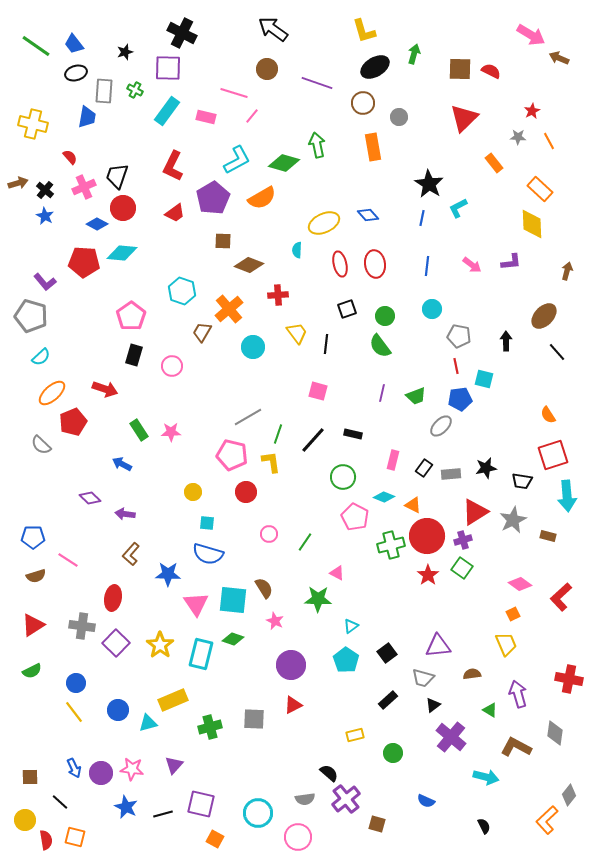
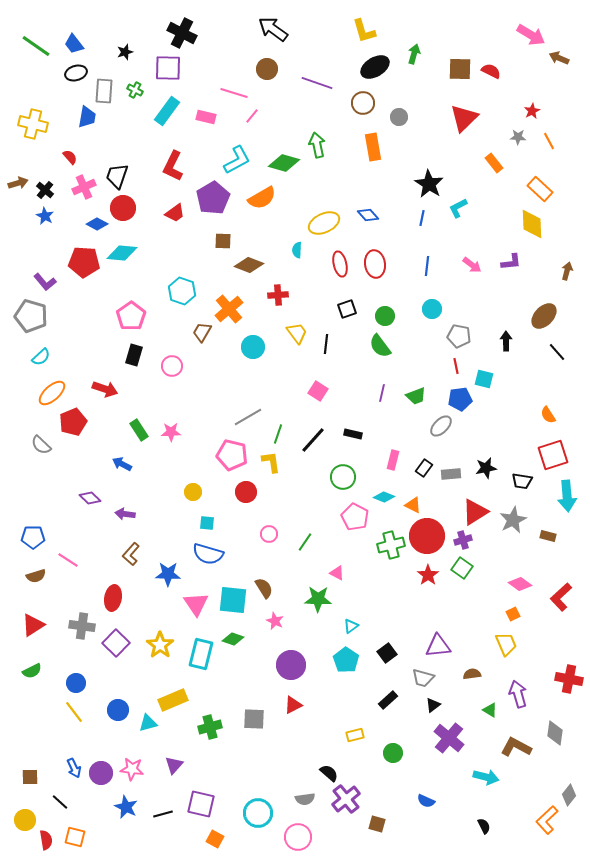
pink square at (318, 391): rotated 18 degrees clockwise
purple cross at (451, 737): moved 2 px left, 1 px down
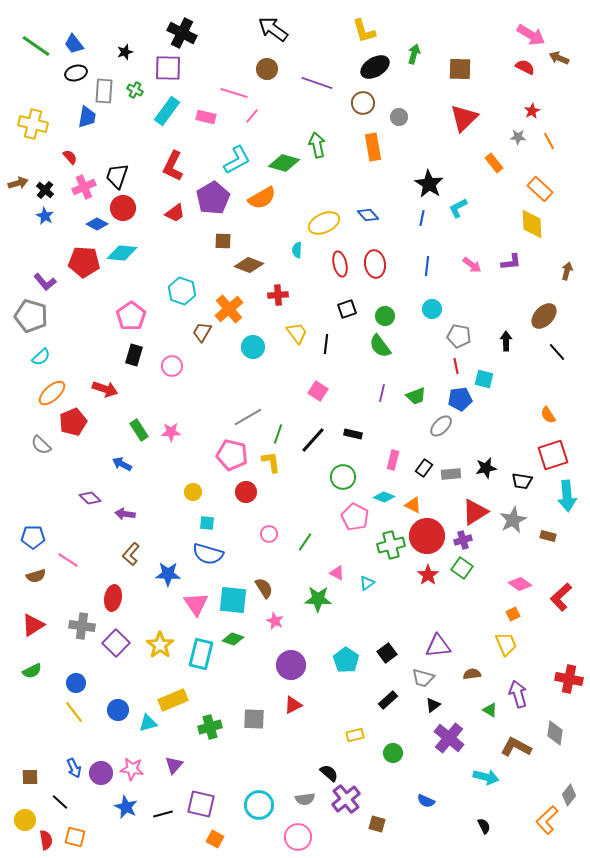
red semicircle at (491, 71): moved 34 px right, 4 px up
cyan triangle at (351, 626): moved 16 px right, 43 px up
cyan circle at (258, 813): moved 1 px right, 8 px up
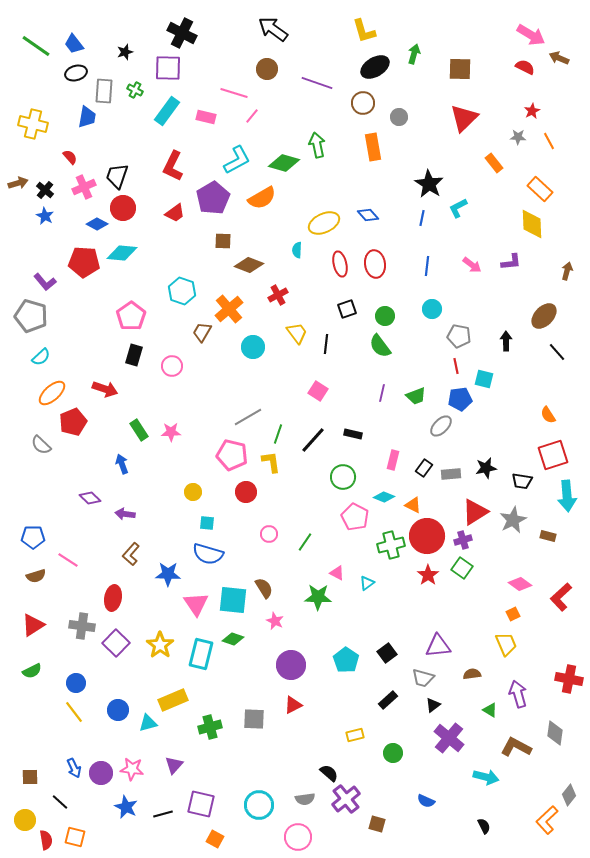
red cross at (278, 295): rotated 24 degrees counterclockwise
blue arrow at (122, 464): rotated 42 degrees clockwise
green star at (318, 599): moved 2 px up
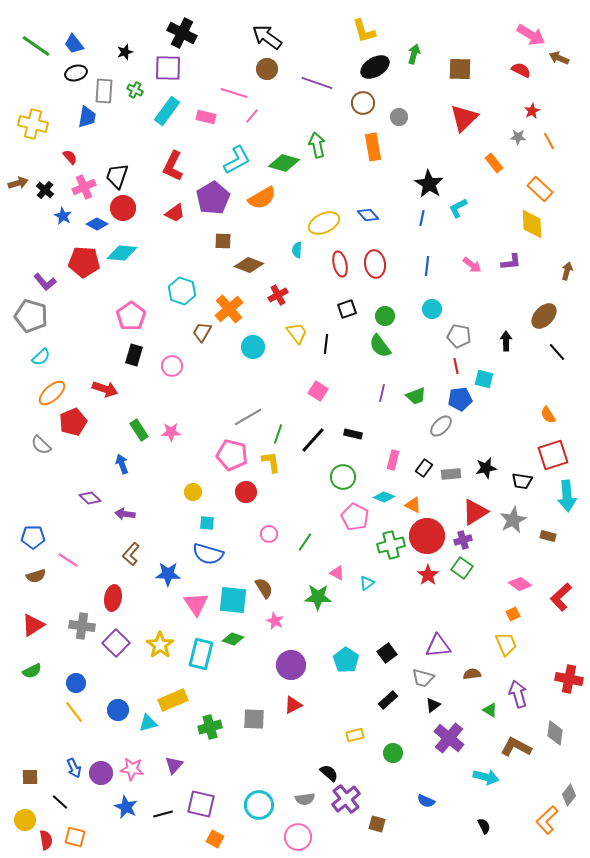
black arrow at (273, 29): moved 6 px left, 8 px down
red semicircle at (525, 67): moved 4 px left, 3 px down
blue star at (45, 216): moved 18 px right
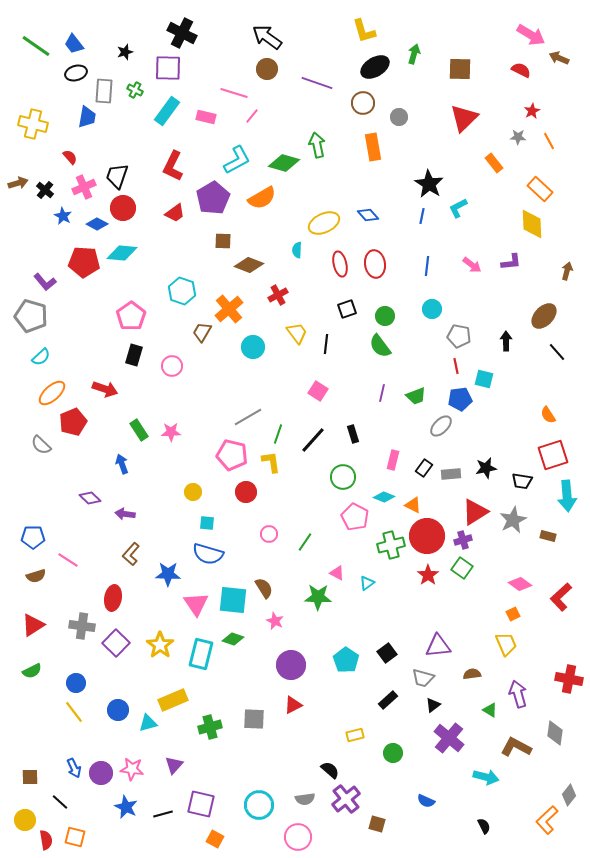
blue line at (422, 218): moved 2 px up
black rectangle at (353, 434): rotated 60 degrees clockwise
black semicircle at (329, 773): moved 1 px right, 3 px up
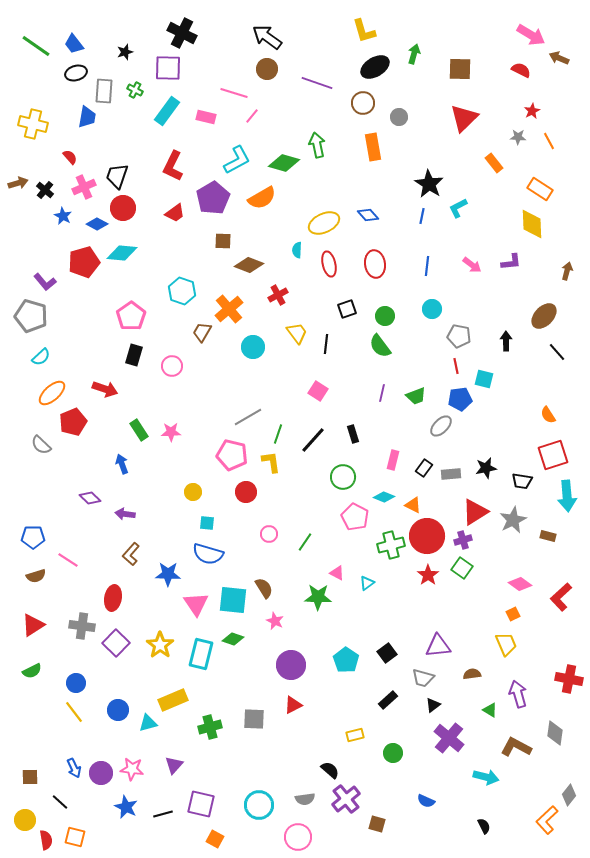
orange rectangle at (540, 189): rotated 10 degrees counterclockwise
red pentagon at (84, 262): rotated 20 degrees counterclockwise
red ellipse at (340, 264): moved 11 px left
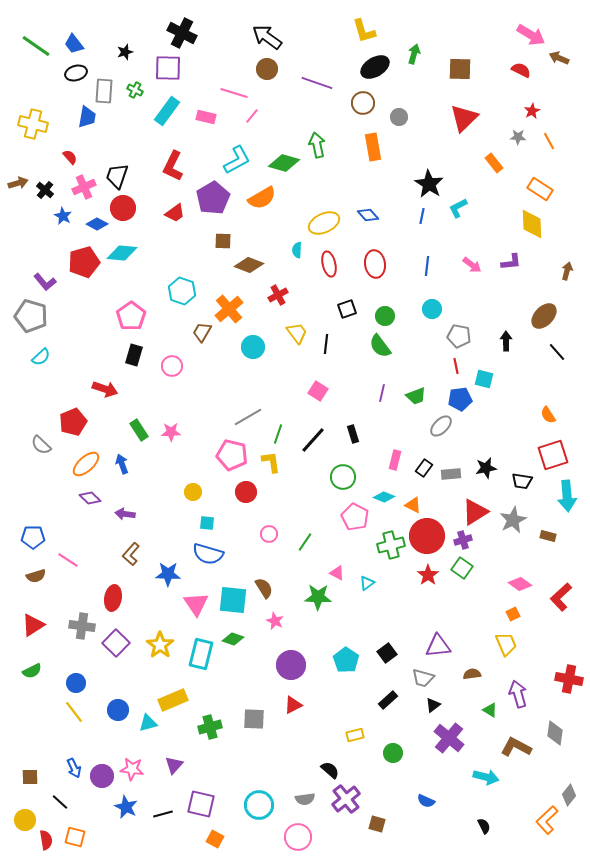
orange ellipse at (52, 393): moved 34 px right, 71 px down
pink rectangle at (393, 460): moved 2 px right
purple circle at (101, 773): moved 1 px right, 3 px down
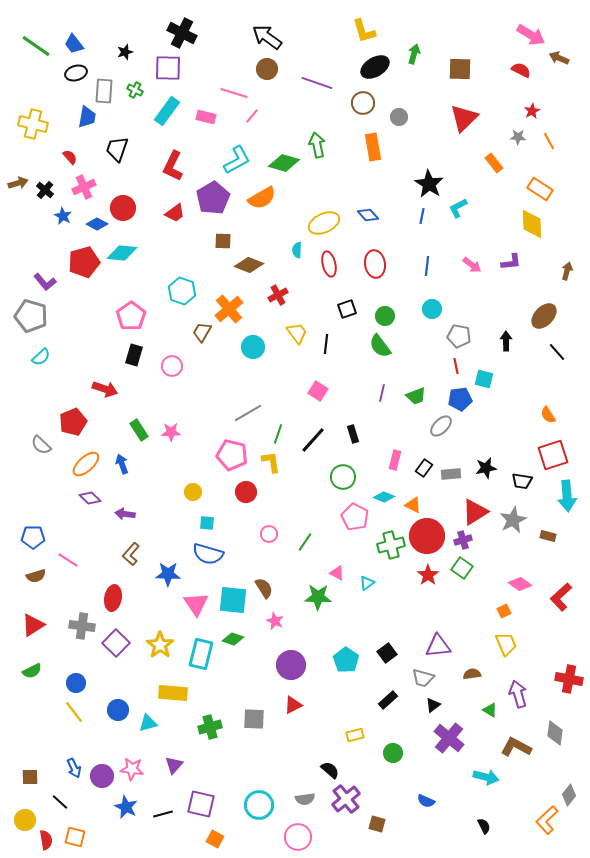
black trapezoid at (117, 176): moved 27 px up
gray line at (248, 417): moved 4 px up
orange square at (513, 614): moved 9 px left, 3 px up
yellow rectangle at (173, 700): moved 7 px up; rotated 28 degrees clockwise
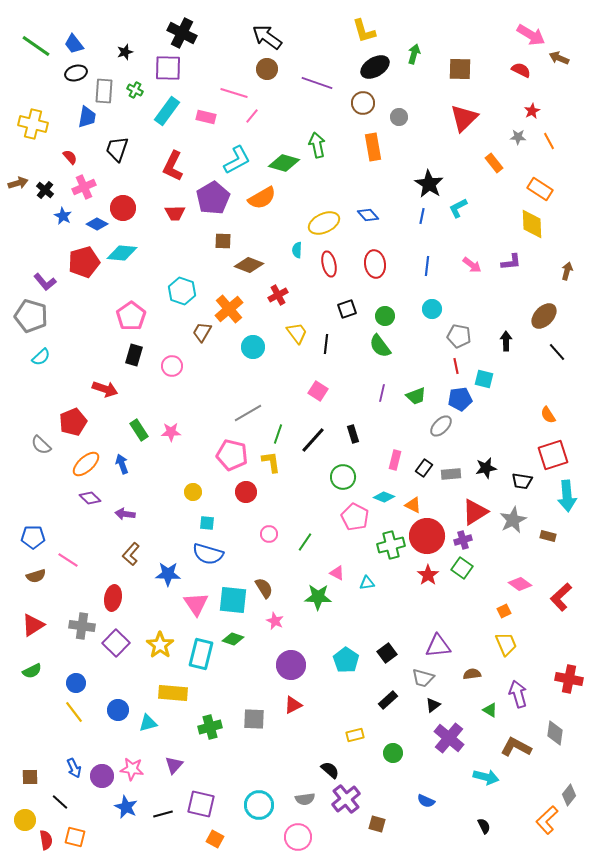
red trapezoid at (175, 213): rotated 35 degrees clockwise
cyan triangle at (367, 583): rotated 28 degrees clockwise
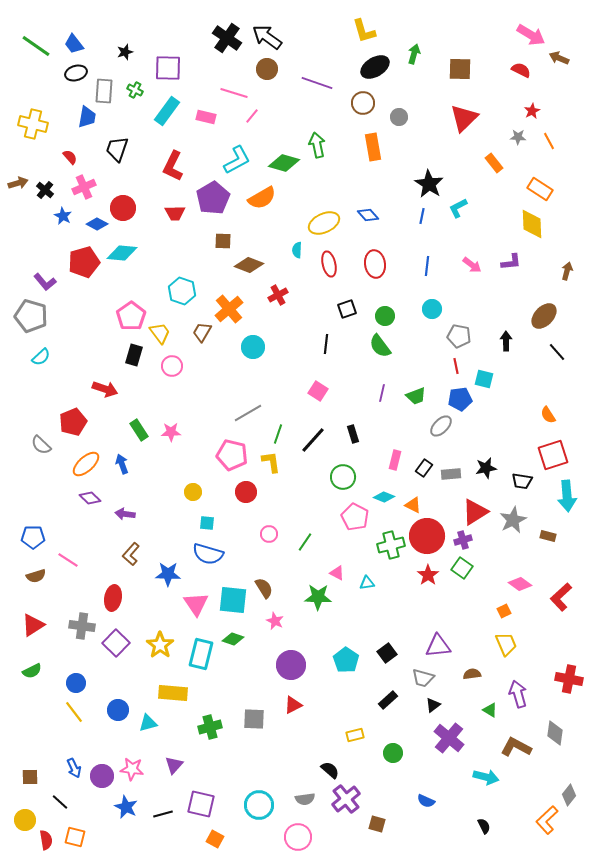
black cross at (182, 33): moved 45 px right, 5 px down; rotated 8 degrees clockwise
yellow trapezoid at (297, 333): moved 137 px left
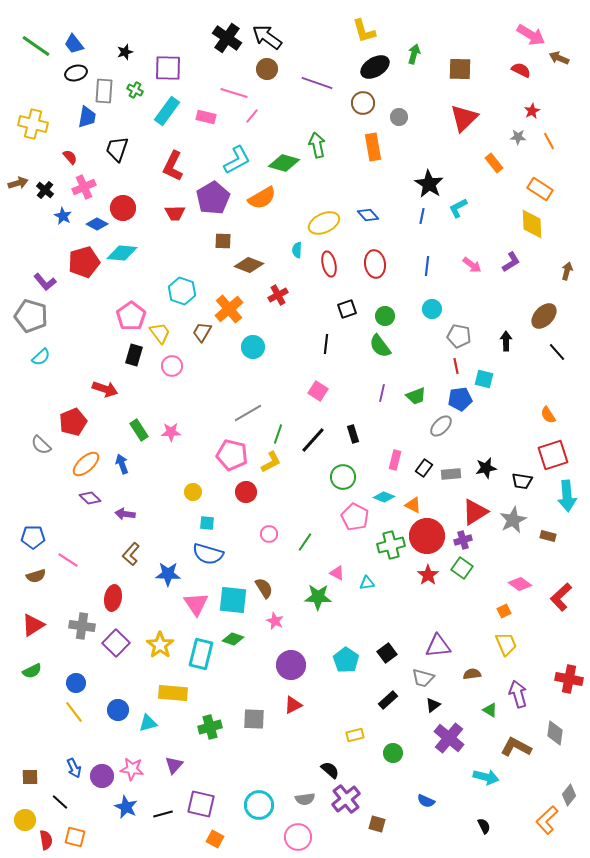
purple L-shape at (511, 262): rotated 25 degrees counterclockwise
yellow L-shape at (271, 462): rotated 70 degrees clockwise
